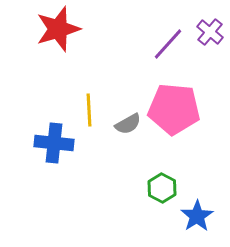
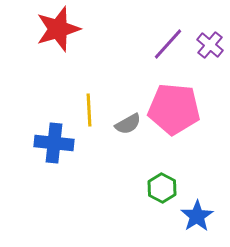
purple cross: moved 13 px down
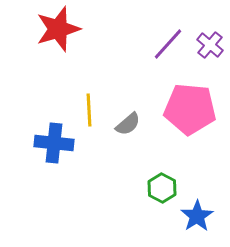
pink pentagon: moved 16 px right
gray semicircle: rotated 12 degrees counterclockwise
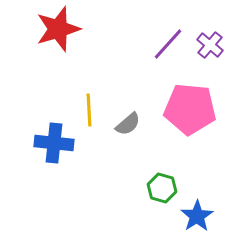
green hexagon: rotated 12 degrees counterclockwise
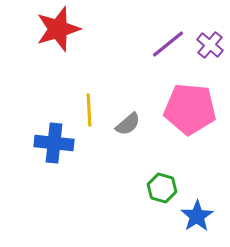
purple line: rotated 9 degrees clockwise
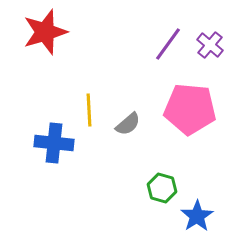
red star: moved 13 px left, 3 px down
purple line: rotated 15 degrees counterclockwise
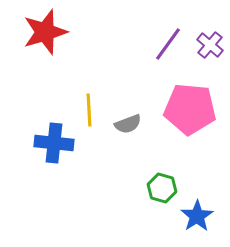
gray semicircle: rotated 20 degrees clockwise
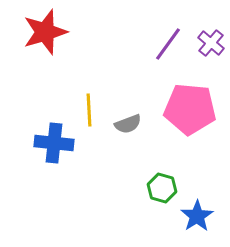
purple cross: moved 1 px right, 2 px up
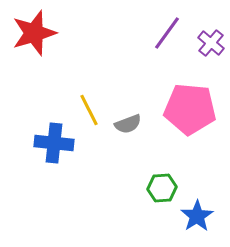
red star: moved 11 px left, 1 px down
purple line: moved 1 px left, 11 px up
yellow line: rotated 24 degrees counterclockwise
green hexagon: rotated 20 degrees counterclockwise
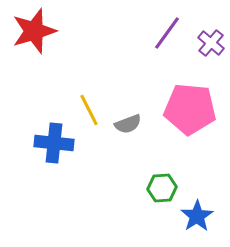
red star: moved 2 px up
